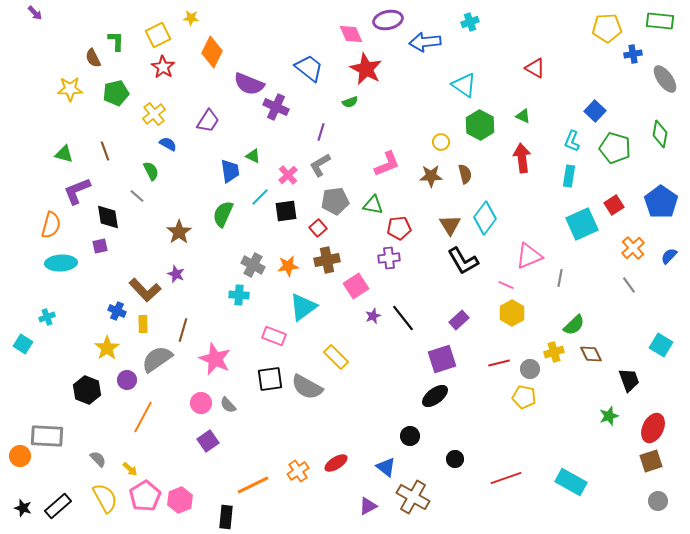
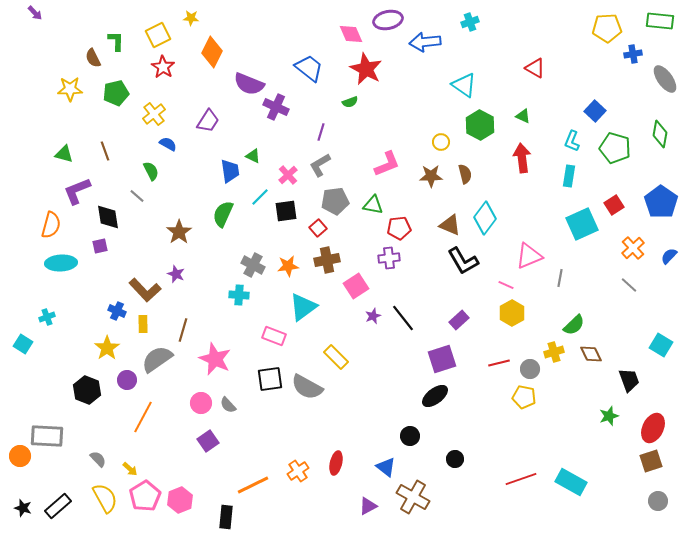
brown triangle at (450, 225): rotated 35 degrees counterclockwise
gray line at (629, 285): rotated 12 degrees counterclockwise
red ellipse at (336, 463): rotated 45 degrees counterclockwise
red line at (506, 478): moved 15 px right, 1 px down
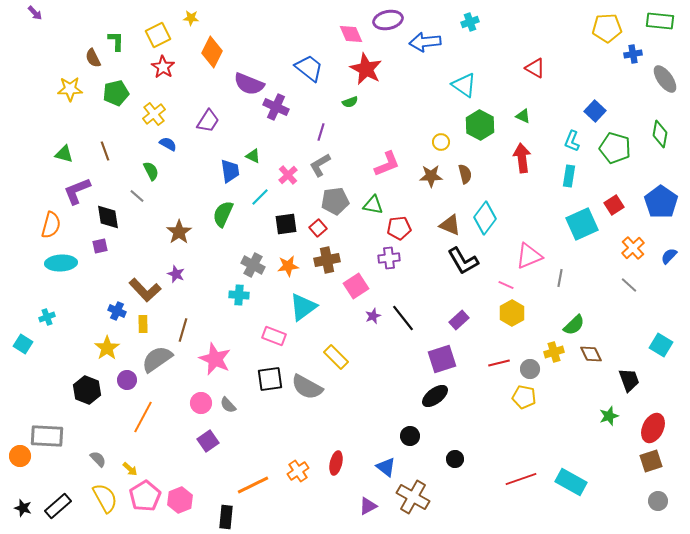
black square at (286, 211): moved 13 px down
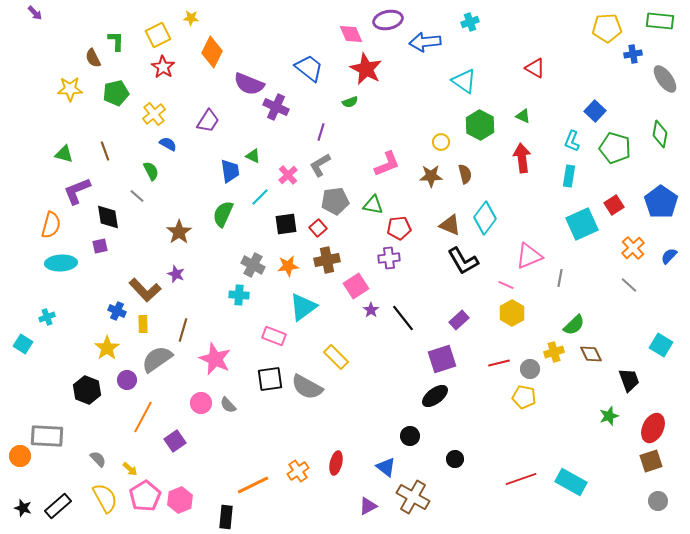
cyan triangle at (464, 85): moved 4 px up
purple star at (373, 316): moved 2 px left, 6 px up; rotated 14 degrees counterclockwise
purple square at (208, 441): moved 33 px left
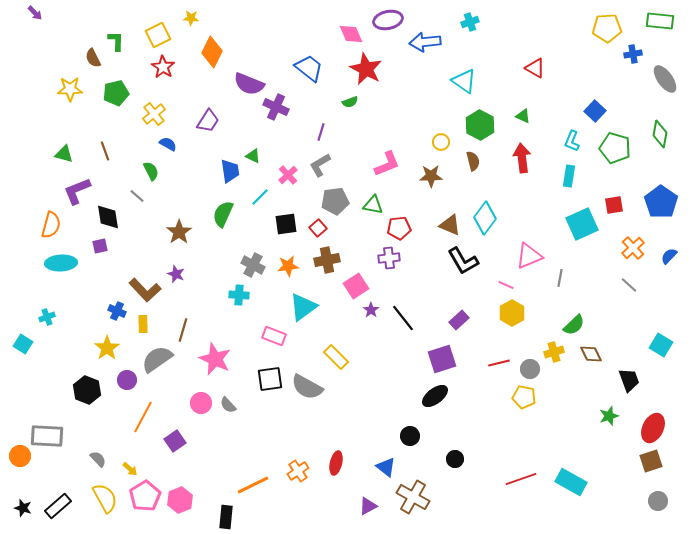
brown semicircle at (465, 174): moved 8 px right, 13 px up
red square at (614, 205): rotated 24 degrees clockwise
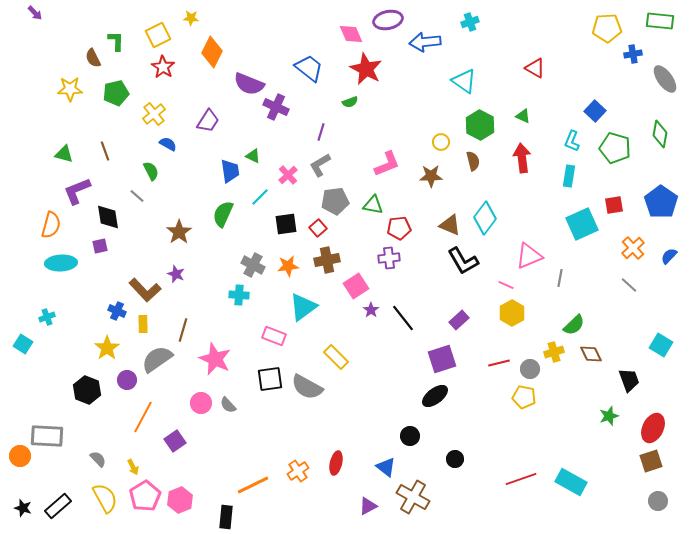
yellow arrow at (130, 469): moved 3 px right, 2 px up; rotated 21 degrees clockwise
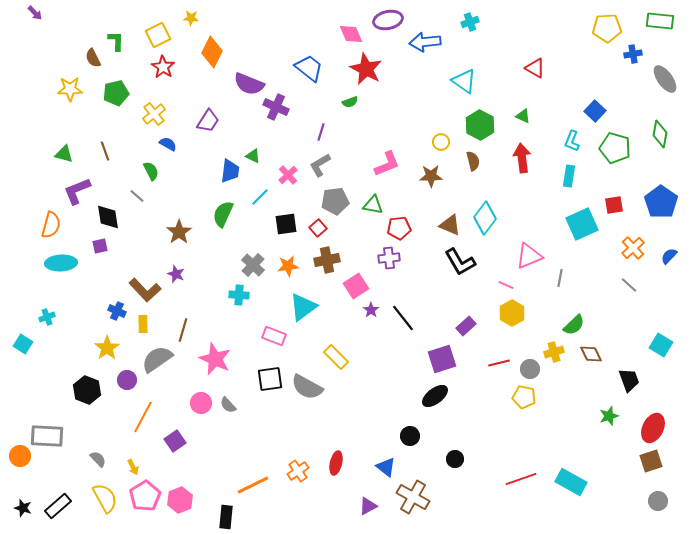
blue trapezoid at (230, 171): rotated 15 degrees clockwise
black L-shape at (463, 261): moved 3 px left, 1 px down
gray cross at (253, 265): rotated 15 degrees clockwise
purple rectangle at (459, 320): moved 7 px right, 6 px down
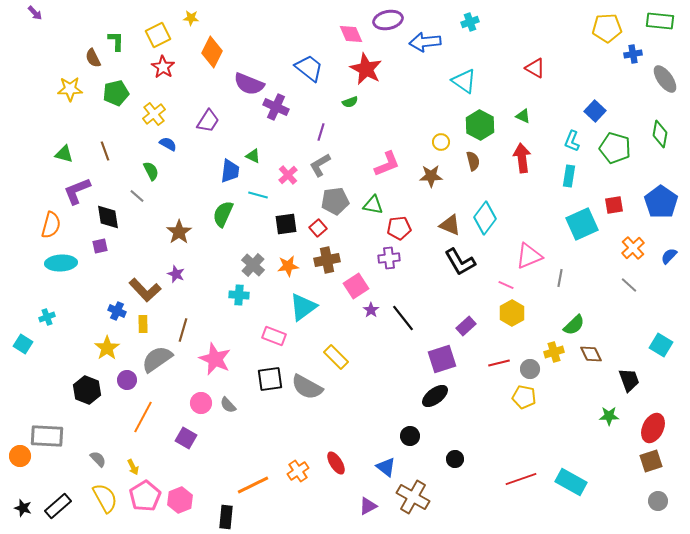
cyan line at (260, 197): moved 2 px left, 2 px up; rotated 60 degrees clockwise
green star at (609, 416): rotated 18 degrees clockwise
purple square at (175, 441): moved 11 px right, 3 px up; rotated 25 degrees counterclockwise
red ellipse at (336, 463): rotated 45 degrees counterclockwise
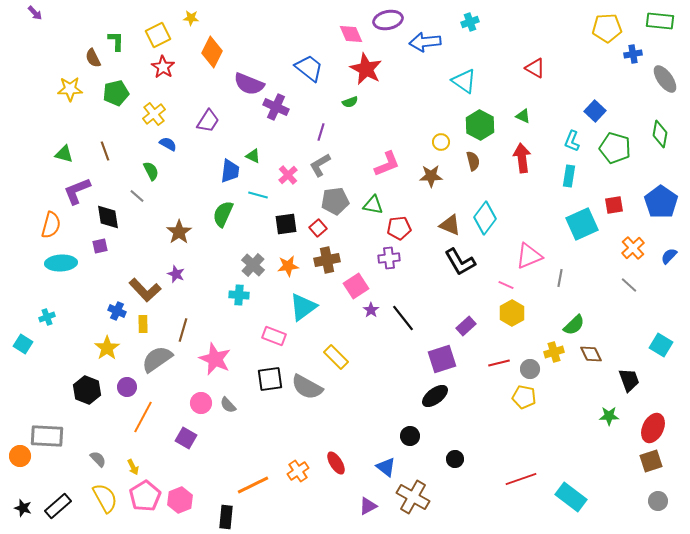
purple circle at (127, 380): moved 7 px down
cyan rectangle at (571, 482): moved 15 px down; rotated 8 degrees clockwise
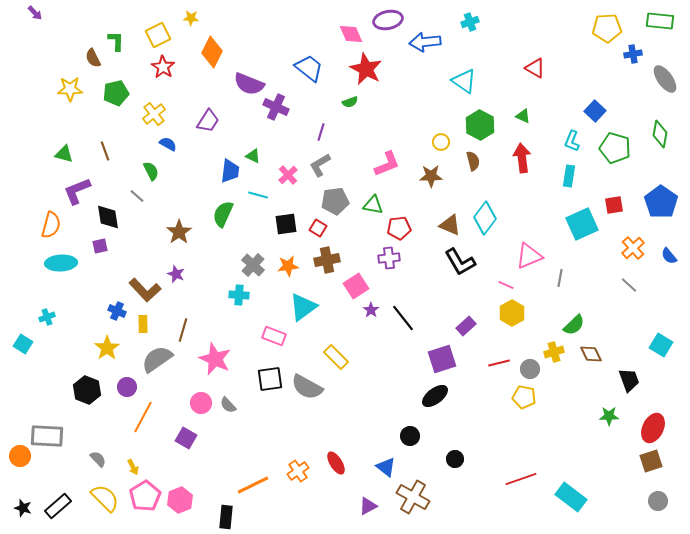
red square at (318, 228): rotated 18 degrees counterclockwise
blue semicircle at (669, 256): rotated 84 degrees counterclockwise
yellow semicircle at (105, 498): rotated 16 degrees counterclockwise
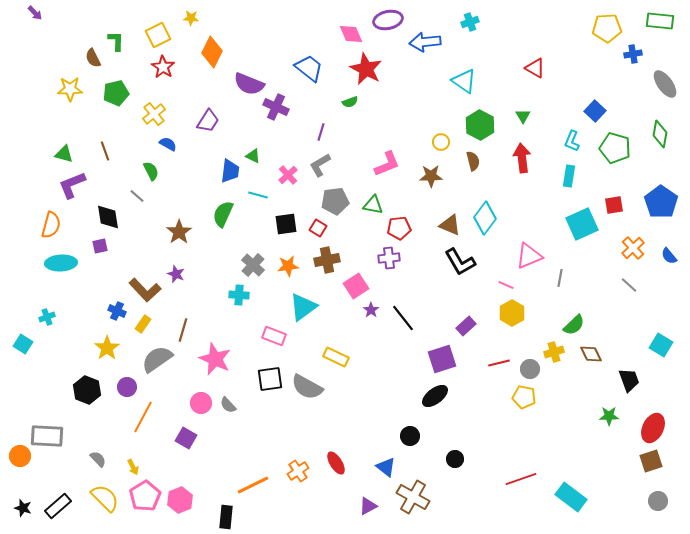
gray ellipse at (665, 79): moved 5 px down
green triangle at (523, 116): rotated 35 degrees clockwise
purple L-shape at (77, 191): moved 5 px left, 6 px up
yellow rectangle at (143, 324): rotated 36 degrees clockwise
yellow rectangle at (336, 357): rotated 20 degrees counterclockwise
